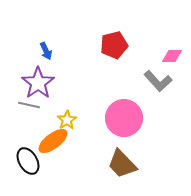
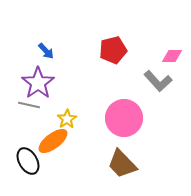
red pentagon: moved 1 px left, 5 px down
blue arrow: rotated 18 degrees counterclockwise
yellow star: moved 1 px up
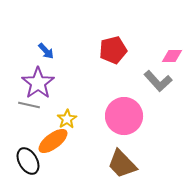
pink circle: moved 2 px up
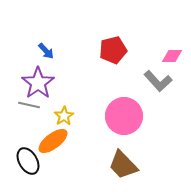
yellow star: moved 3 px left, 3 px up
brown trapezoid: moved 1 px right, 1 px down
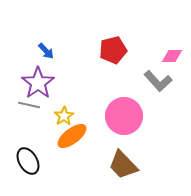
orange ellipse: moved 19 px right, 5 px up
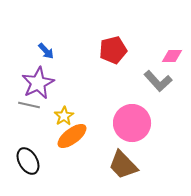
purple star: rotated 8 degrees clockwise
pink circle: moved 8 px right, 7 px down
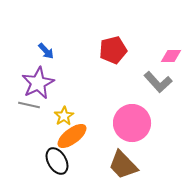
pink diamond: moved 1 px left
gray L-shape: moved 1 px down
black ellipse: moved 29 px right
